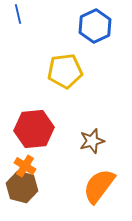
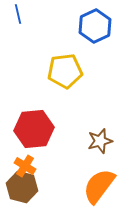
brown star: moved 8 px right
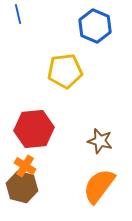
blue hexagon: rotated 12 degrees counterclockwise
brown star: rotated 30 degrees clockwise
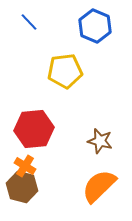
blue line: moved 11 px right, 8 px down; rotated 30 degrees counterclockwise
orange semicircle: rotated 9 degrees clockwise
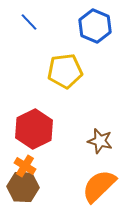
red hexagon: rotated 21 degrees counterclockwise
brown hexagon: moved 1 px right; rotated 12 degrees counterclockwise
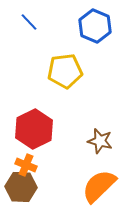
orange cross: moved 1 px right, 1 px up; rotated 10 degrees counterclockwise
brown hexagon: moved 2 px left
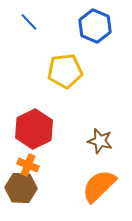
orange cross: moved 2 px right
brown hexagon: moved 1 px down
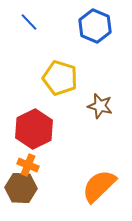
yellow pentagon: moved 5 px left, 7 px down; rotated 24 degrees clockwise
brown star: moved 35 px up
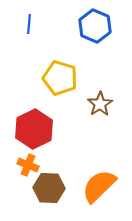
blue line: moved 2 px down; rotated 48 degrees clockwise
brown star: moved 2 px up; rotated 25 degrees clockwise
brown hexagon: moved 28 px right
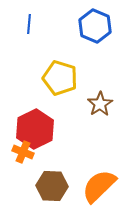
red hexagon: moved 1 px right
orange cross: moved 5 px left, 13 px up
brown hexagon: moved 3 px right, 2 px up
